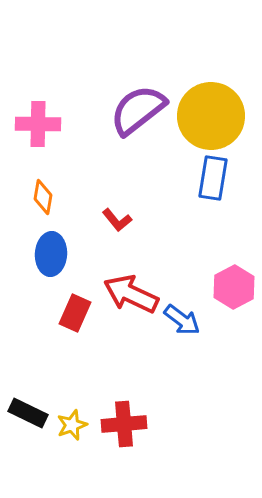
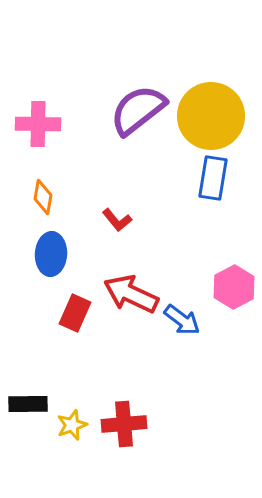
black rectangle: moved 9 px up; rotated 27 degrees counterclockwise
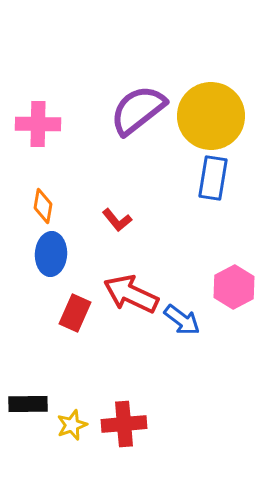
orange diamond: moved 9 px down
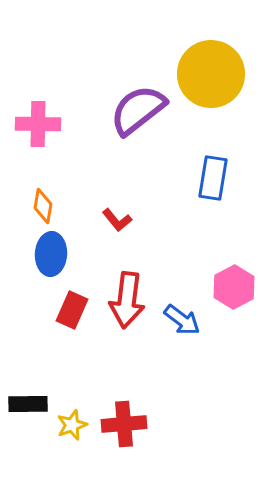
yellow circle: moved 42 px up
red arrow: moved 4 px left, 6 px down; rotated 108 degrees counterclockwise
red rectangle: moved 3 px left, 3 px up
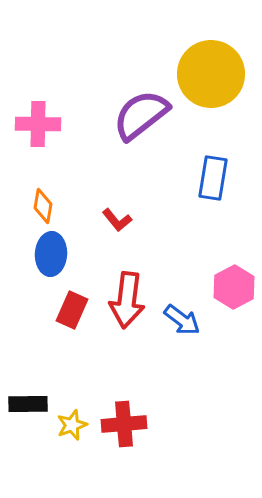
purple semicircle: moved 3 px right, 5 px down
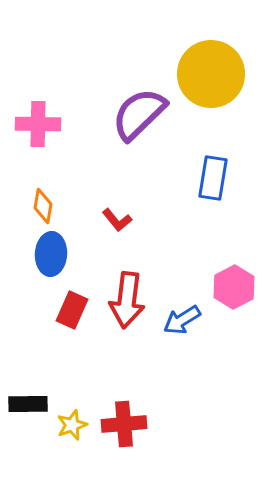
purple semicircle: moved 2 px left, 1 px up; rotated 6 degrees counterclockwise
blue arrow: rotated 111 degrees clockwise
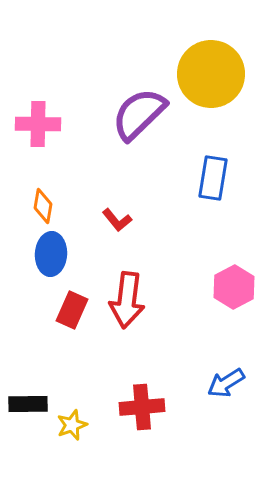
blue arrow: moved 44 px right, 63 px down
red cross: moved 18 px right, 17 px up
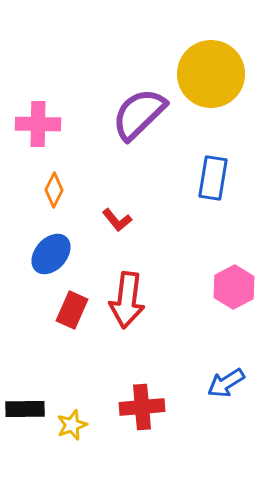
orange diamond: moved 11 px right, 16 px up; rotated 16 degrees clockwise
blue ellipse: rotated 39 degrees clockwise
black rectangle: moved 3 px left, 5 px down
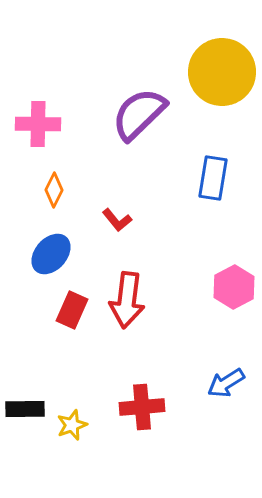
yellow circle: moved 11 px right, 2 px up
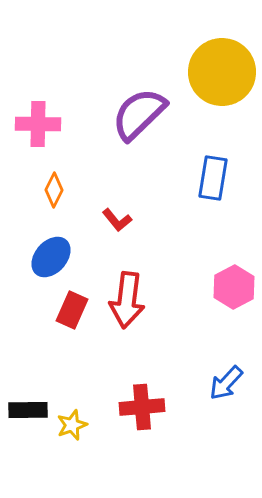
blue ellipse: moved 3 px down
blue arrow: rotated 15 degrees counterclockwise
black rectangle: moved 3 px right, 1 px down
